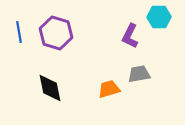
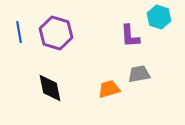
cyan hexagon: rotated 20 degrees clockwise
purple L-shape: rotated 30 degrees counterclockwise
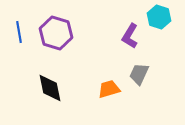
purple L-shape: rotated 35 degrees clockwise
gray trapezoid: rotated 55 degrees counterclockwise
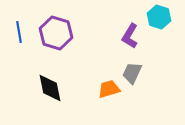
gray trapezoid: moved 7 px left, 1 px up
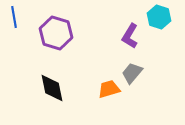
blue line: moved 5 px left, 15 px up
gray trapezoid: rotated 15 degrees clockwise
black diamond: moved 2 px right
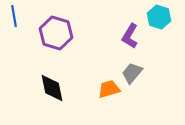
blue line: moved 1 px up
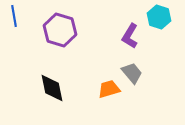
purple hexagon: moved 4 px right, 3 px up
gray trapezoid: rotated 100 degrees clockwise
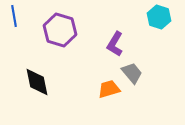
purple L-shape: moved 15 px left, 8 px down
black diamond: moved 15 px left, 6 px up
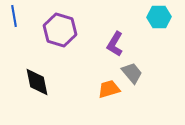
cyan hexagon: rotated 20 degrees counterclockwise
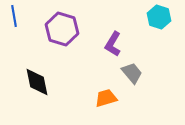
cyan hexagon: rotated 20 degrees clockwise
purple hexagon: moved 2 px right, 1 px up
purple L-shape: moved 2 px left
orange trapezoid: moved 3 px left, 9 px down
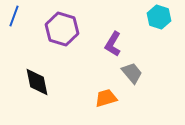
blue line: rotated 30 degrees clockwise
